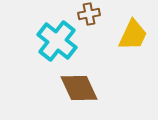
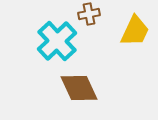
yellow trapezoid: moved 2 px right, 4 px up
cyan cross: rotated 9 degrees clockwise
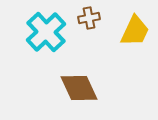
brown cross: moved 4 px down
cyan cross: moved 11 px left, 9 px up
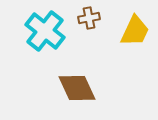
cyan cross: moved 1 px left, 1 px up; rotated 9 degrees counterclockwise
brown diamond: moved 2 px left
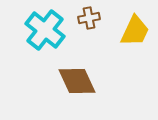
cyan cross: moved 1 px up
brown diamond: moved 7 px up
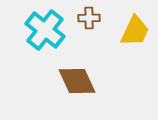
brown cross: rotated 10 degrees clockwise
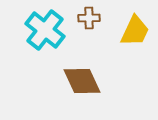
brown diamond: moved 5 px right
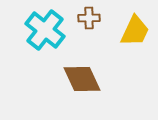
brown diamond: moved 2 px up
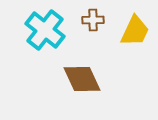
brown cross: moved 4 px right, 2 px down
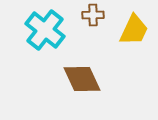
brown cross: moved 5 px up
yellow trapezoid: moved 1 px left, 1 px up
